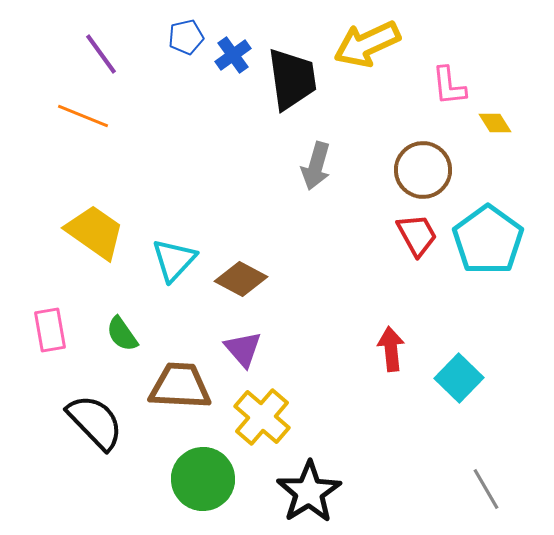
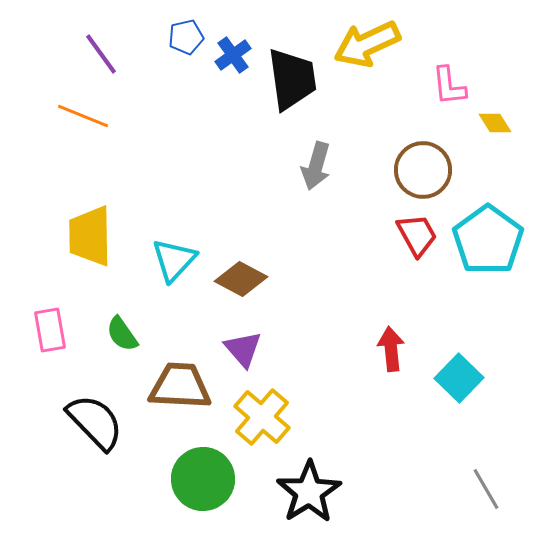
yellow trapezoid: moved 5 px left, 4 px down; rotated 126 degrees counterclockwise
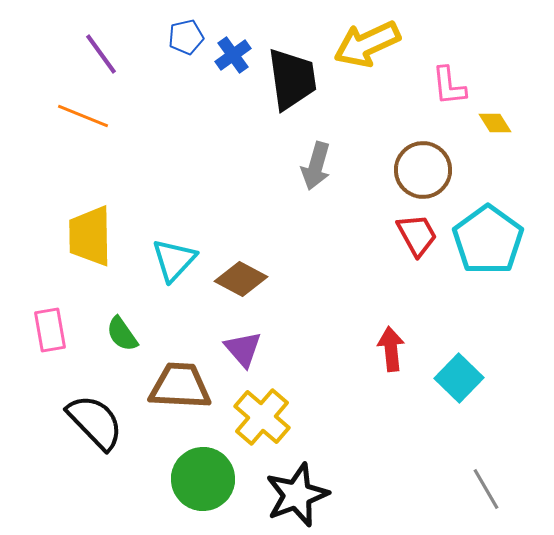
black star: moved 12 px left, 3 px down; rotated 12 degrees clockwise
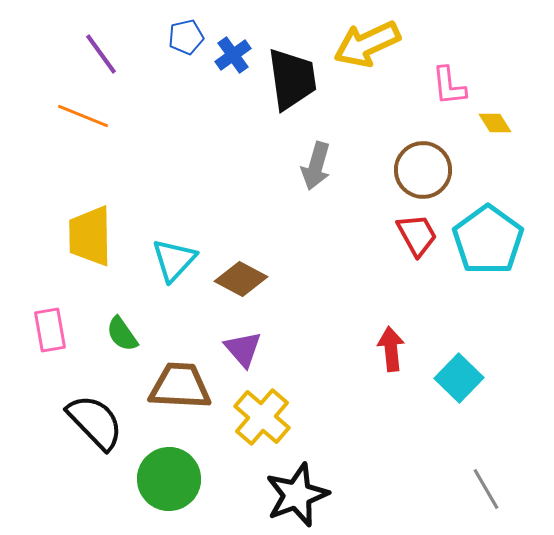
green circle: moved 34 px left
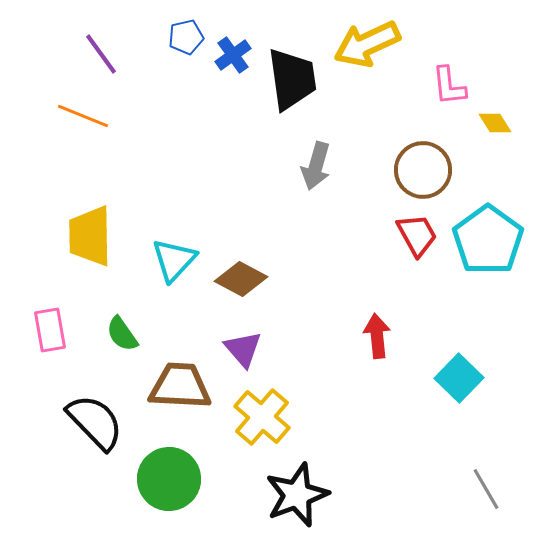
red arrow: moved 14 px left, 13 px up
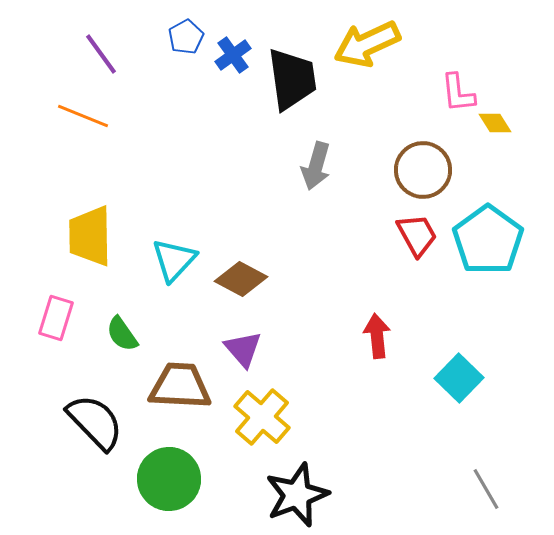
blue pentagon: rotated 16 degrees counterclockwise
pink L-shape: moved 9 px right, 7 px down
pink rectangle: moved 6 px right, 12 px up; rotated 27 degrees clockwise
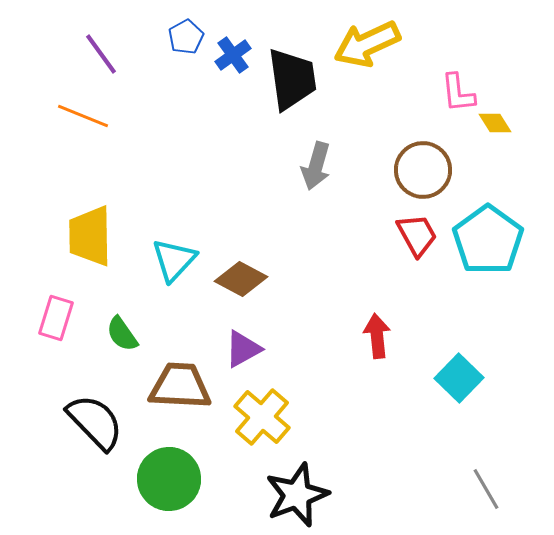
purple triangle: rotated 42 degrees clockwise
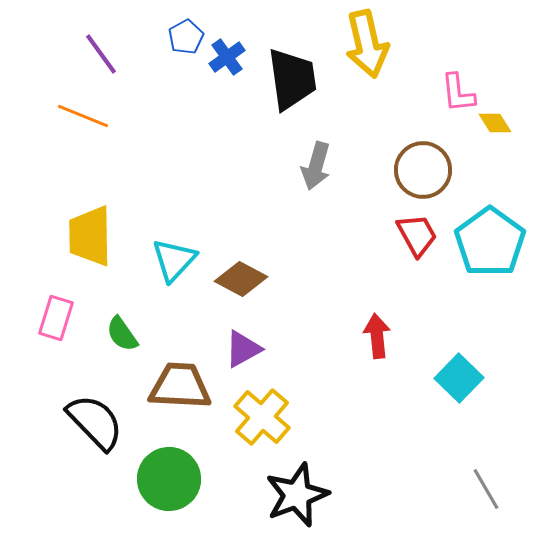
yellow arrow: rotated 78 degrees counterclockwise
blue cross: moved 6 px left, 2 px down
cyan pentagon: moved 2 px right, 2 px down
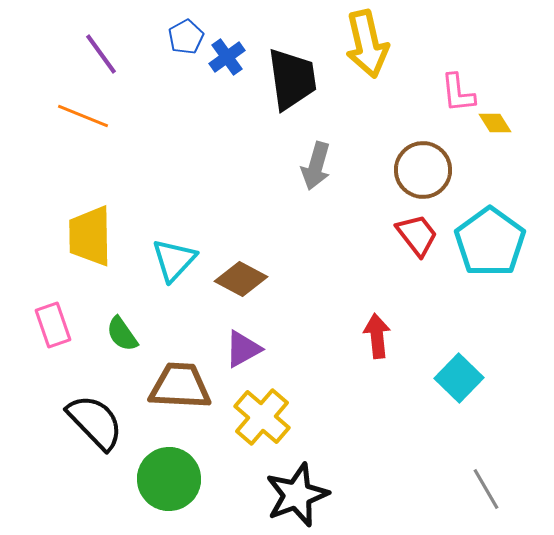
red trapezoid: rotated 9 degrees counterclockwise
pink rectangle: moved 3 px left, 7 px down; rotated 36 degrees counterclockwise
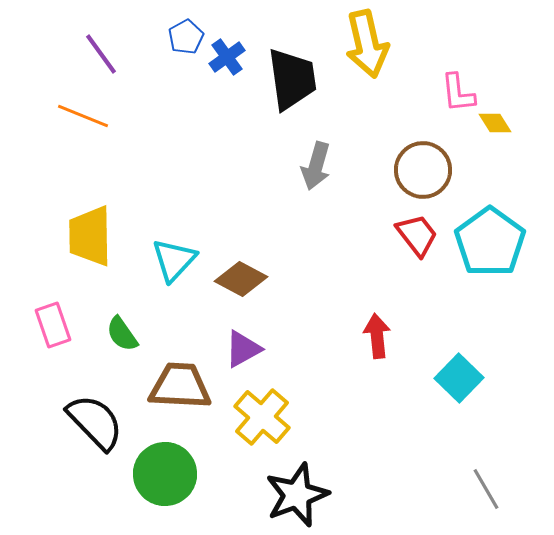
green circle: moved 4 px left, 5 px up
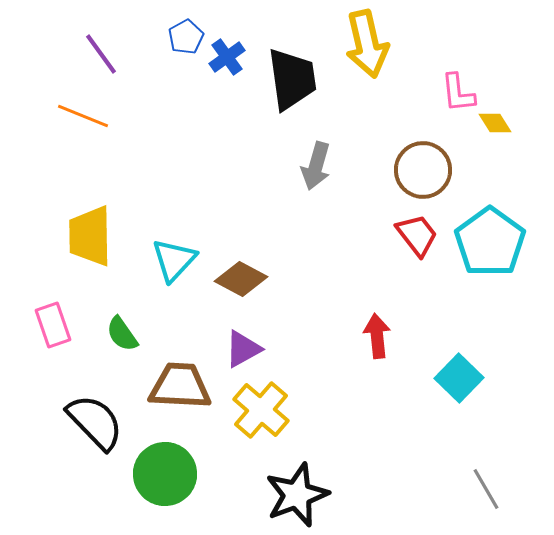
yellow cross: moved 1 px left, 7 px up
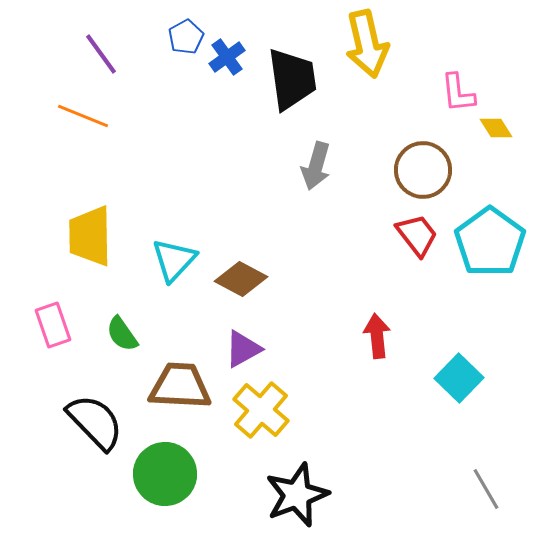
yellow diamond: moved 1 px right, 5 px down
